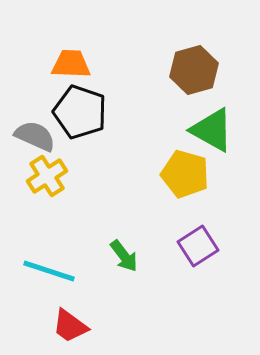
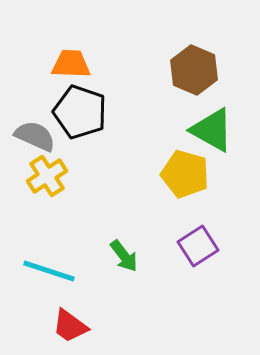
brown hexagon: rotated 21 degrees counterclockwise
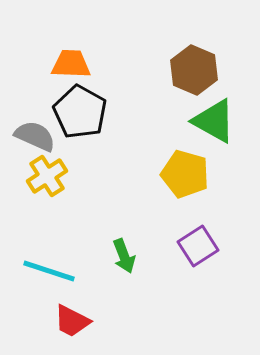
black pentagon: rotated 10 degrees clockwise
green triangle: moved 2 px right, 9 px up
green arrow: rotated 16 degrees clockwise
red trapezoid: moved 2 px right, 5 px up; rotated 9 degrees counterclockwise
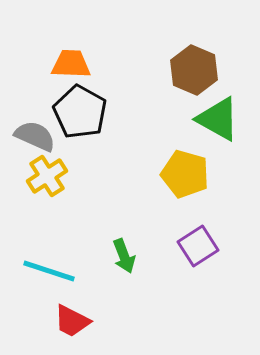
green triangle: moved 4 px right, 2 px up
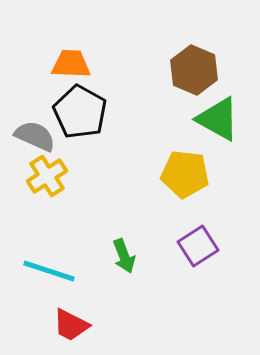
yellow pentagon: rotated 9 degrees counterclockwise
red trapezoid: moved 1 px left, 4 px down
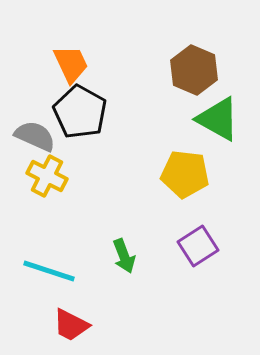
orange trapezoid: rotated 63 degrees clockwise
yellow cross: rotated 30 degrees counterclockwise
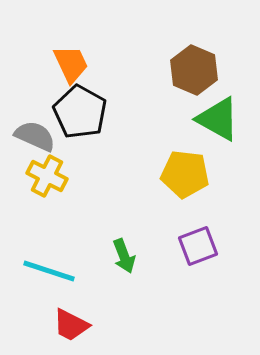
purple square: rotated 12 degrees clockwise
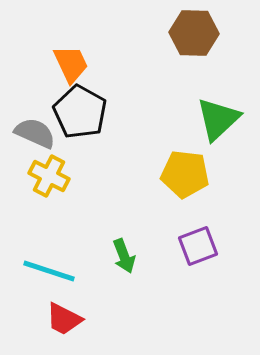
brown hexagon: moved 37 px up; rotated 21 degrees counterclockwise
green triangle: rotated 48 degrees clockwise
gray semicircle: moved 3 px up
yellow cross: moved 2 px right
red trapezoid: moved 7 px left, 6 px up
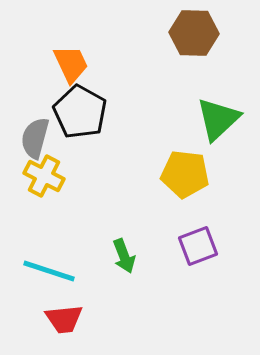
gray semicircle: moved 5 px down; rotated 99 degrees counterclockwise
yellow cross: moved 5 px left
red trapezoid: rotated 33 degrees counterclockwise
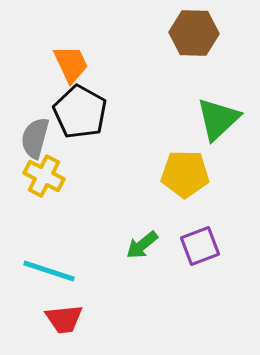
yellow pentagon: rotated 6 degrees counterclockwise
purple square: moved 2 px right
green arrow: moved 18 px right, 11 px up; rotated 72 degrees clockwise
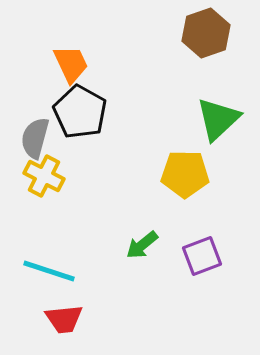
brown hexagon: moved 12 px right; rotated 21 degrees counterclockwise
purple square: moved 2 px right, 10 px down
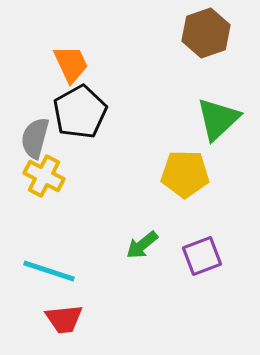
black pentagon: rotated 14 degrees clockwise
